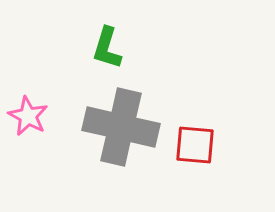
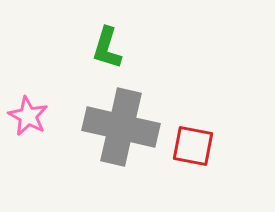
red square: moved 2 px left, 1 px down; rotated 6 degrees clockwise
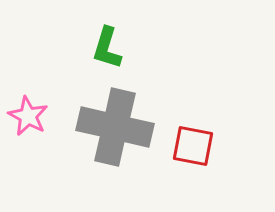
gray cross: moved 6 px left
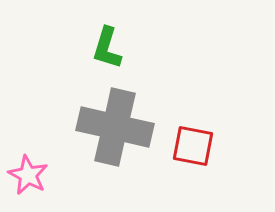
pink star: moved 59 px down
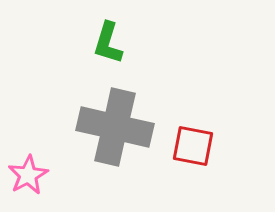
green L-shape: moved 1 px right, 5 px up
pink star: rotated 15 degrees clockwise
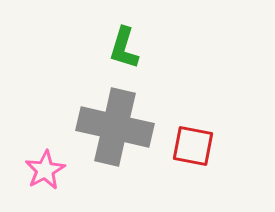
green L-shape: moved 16 px right, 5 px down
pink star: moved 17 px right, 5 px up
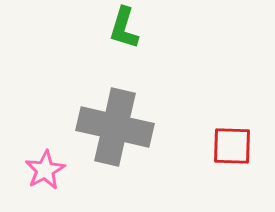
green L-shape: moved 20 px up
red square: moved 39 px right; rotated 9 degrees counterclockwise
